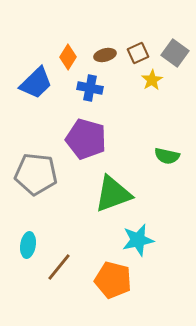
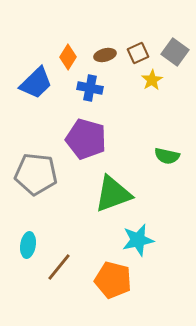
gray square: moved 1 px up
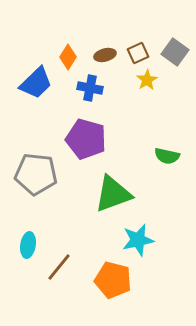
yellow star: moved 5 px left
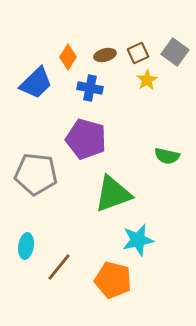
cyan ellipse: moved 2 px left, 1 px down
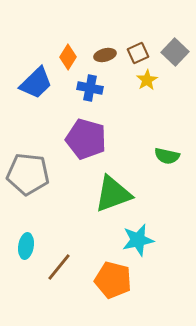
gray square: rotated 8 degrees clockwise
gray pentagon: moved 8 px left
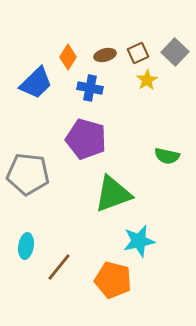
cyan star: moved 1 px right, 1 px down
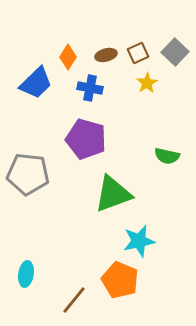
brown ellipse: moved 1 px right
yellow star: moved 3 px down
cyan ellipse: moved 28 px down
brown line: moved 15 px right, 33 px down
orange pentagon: moved 7 px right; rotated 9 degrees clockwise
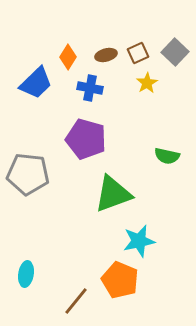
brown line: moved 2 px right, 1 px down
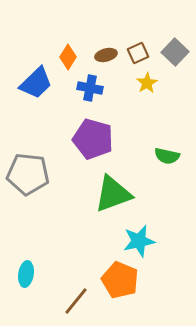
purple pentagon: moved 7 px right
